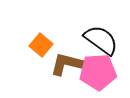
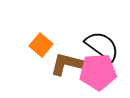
black semicircle: moved 1 px right, 6 px down
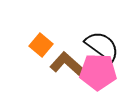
brown L-shape: rotated 28 degrees clockwise
pink pentagon: rotated 6 degrees clockwise
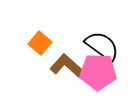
orange square: moved 1 px left, 2 px up
brown L-shape: moved 2 px down
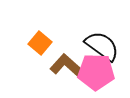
pink pentagon: moved 2 px left
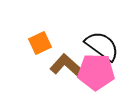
orange square: rotated 25 degrees clockwise
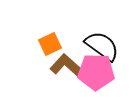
orange square: moved 10 px right, 1 px down
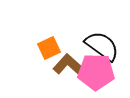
orange square: moved 1 px left, 4 px down
brown L-shape: moved 3 px right
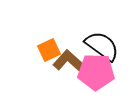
orange square: moved 2 px down
brown L-shape: moved 4 px up
